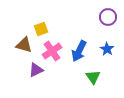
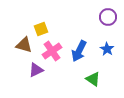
green triangle: moved 2 px down; rotated 21 degrees counterclockwise
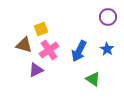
pink cross: moved 3 px left, 1 px up
